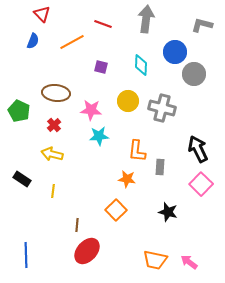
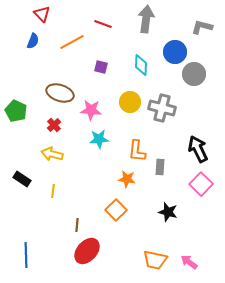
gray L-shape: moved 2 px down
brown ellipse: moved 4 px right; rotated 12 degrees clockwise
yellow circle: moved 2 px right, 1 px down
green pentagon: moved 3 px left
cyan star: moved 3 px down
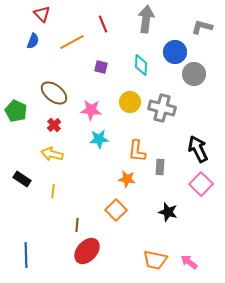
red line: rotated 48 degrees clockwise
brown ellipse: moved 6 px left; rotated 20 degrees clockwise
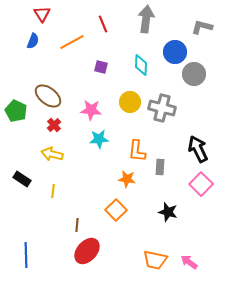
red triangle: rotated 12 degrees clockwise
brown ellipse: moved 6 px left, 3 px down
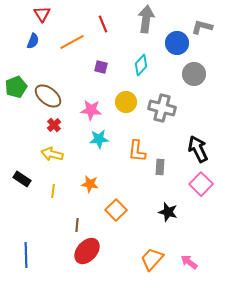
blue circle: moved 2 px right, 9 px up
cyan diamond: rotated 40 degrees clockwise
yellow circle: moved 4 px left
green pentagon: moved 24 px up; rotated 25 degrees clockwise
orange star: moved 37 px left, 5 px down
orange trapezoid: moved 3 px left, 1 px up; rotated 120 degrees clockwise
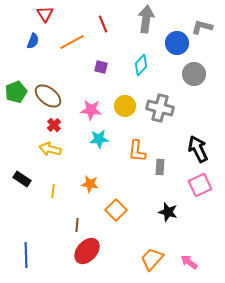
red triangle: moved 3 px right
green pentagon: moved 5 px down
yellow circle: moved 1 px left, 4 px down
gray cross: moved 2 px left
yellow arrow: moved 2 px left, 5 px up
pink square: moved 1 px left, 1 px down; rotated 20 degrees clockwise
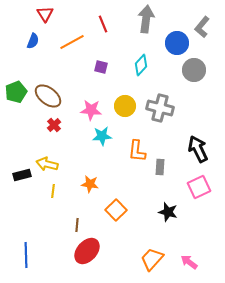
gray L-shape: rotated 65 degrees counterclockwise
gray circle: moved 4 px up
cyan star: moved 3 px right, 3 px up
yellow arrow: moved 3 px left, 15 px down
black rectangle: moved 4 px up; rotated 48 degrees counterclockwise
pink square: moved 1 px left, 2 px down
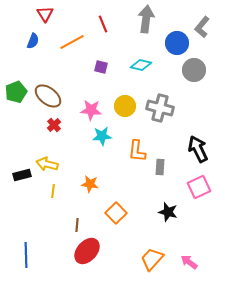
cyan diamond: rotated 60 degrees clockwise
orange square: moved 3 px down
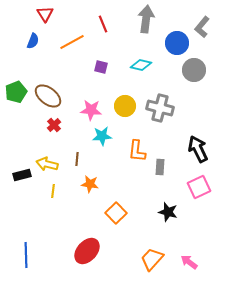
brown line: moved 66 px up
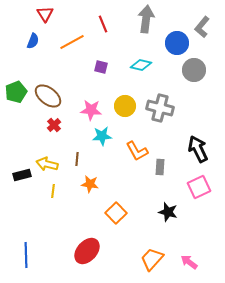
orange L-shape: rotated 35 degrees counterclockwise
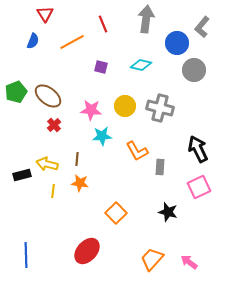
orange star: moved 10 px left, 1 px up
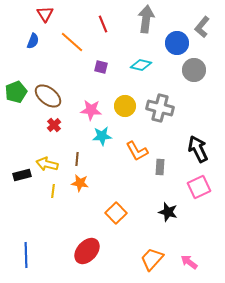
orange line: rotated 70 degrees clockwise
